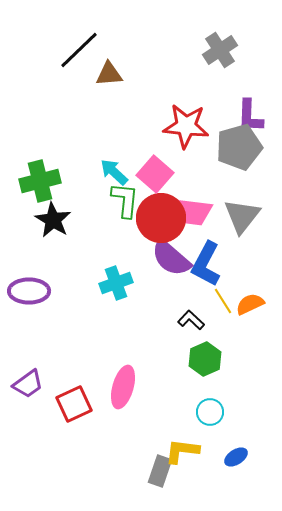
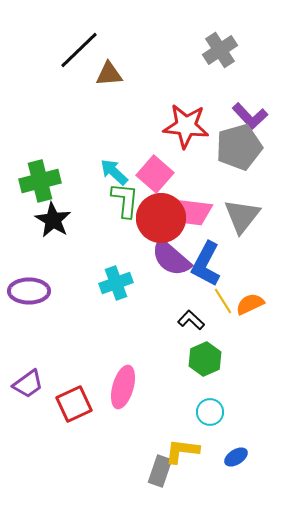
purple L-shape: rotated 45 degrees counterclockwise
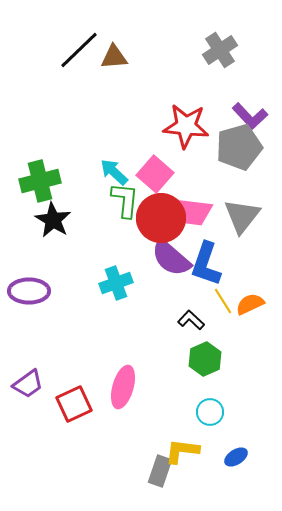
brown triangle: moved 5 px right, 17 px up
blue L-shape: rotated 9 degrees counterclockwise
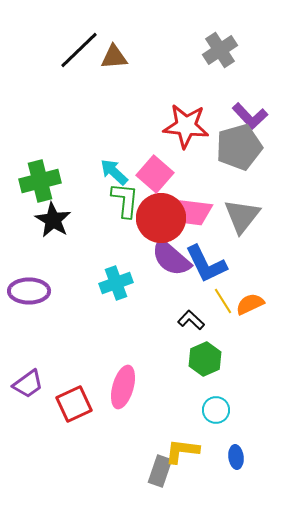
blue L-shape: rotated 45 degrees counterclockwise
cyan circle: moved 6 px right, 2 px up
blue ellipse: rotated 65 degrees counterclockwise
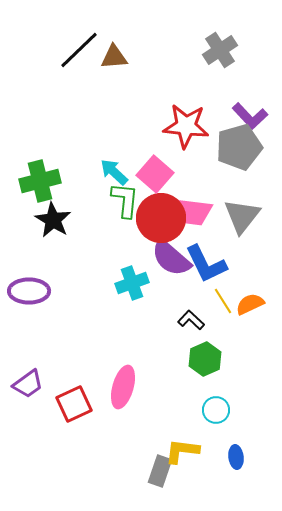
cyan cross: moved 16 px right
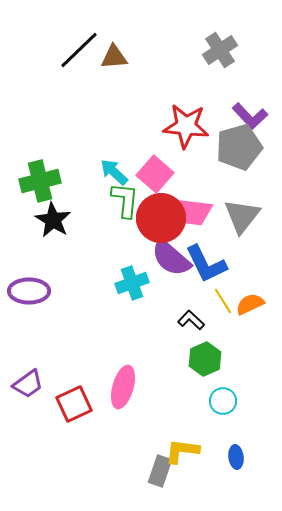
cyan circle: moved 7 px right, 9 px up
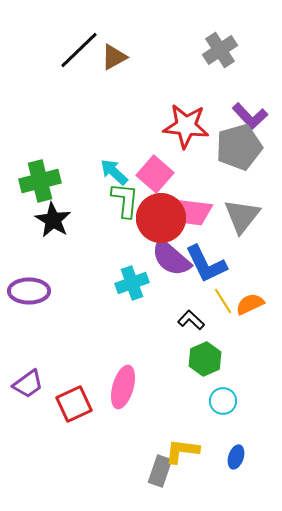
brown triangle: rotated 24 degrees counterclockwise
blue ellipse: rotated 25 degrees clockwise
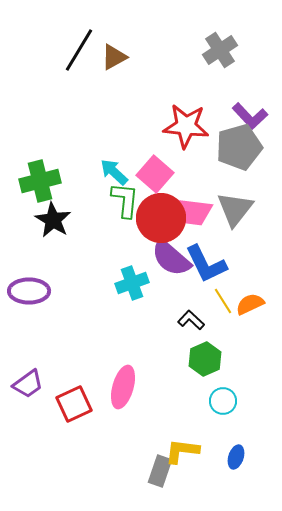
black line: rotated 15 degrees counterclockwise
gray triangle: moved 7 px left, 7 px up
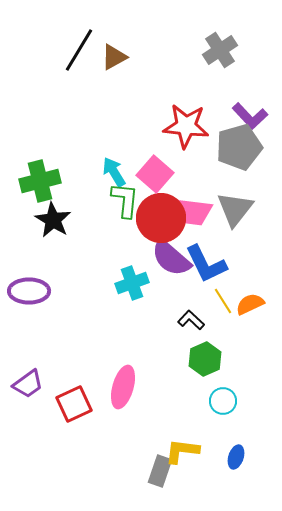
cyan arrow: rotated 16 degrees clockwise
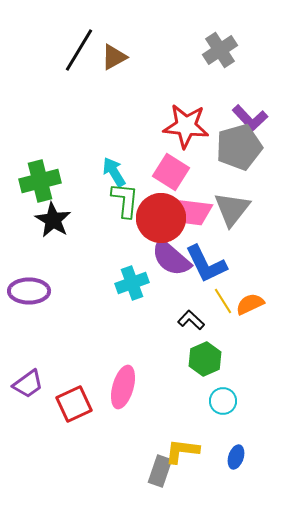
purple L-shape: moved 2 px down
pink square: moved 16 px right, 2 px up; rotated 9 degrees counterclockwise
gray triangle: moved 3 px left
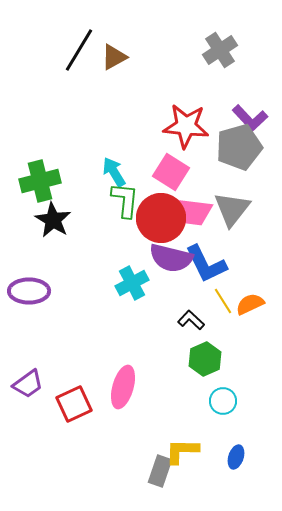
purple semicircle: rotated 27 degrees counterclockwise
cyan cross: rotated 8 degrees counterclockwise
yellow L-shape: rotated 6 degrees counterclockwise
